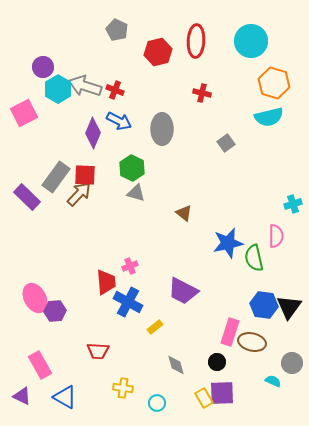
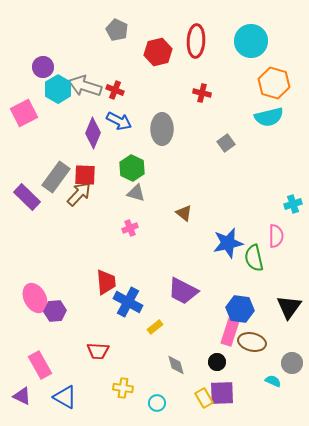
pink cross at (130, 266): moved 38 px up
blue hexagon at (264, 305): moved 24 px left, 4 px down
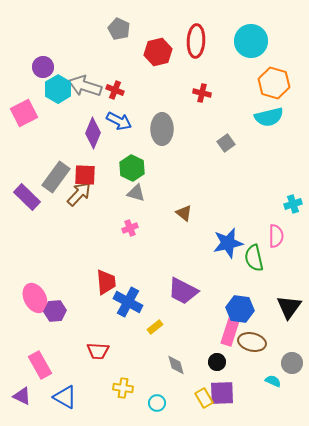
gray pentagon at (117, 30): moved 2 px right, 1 px up
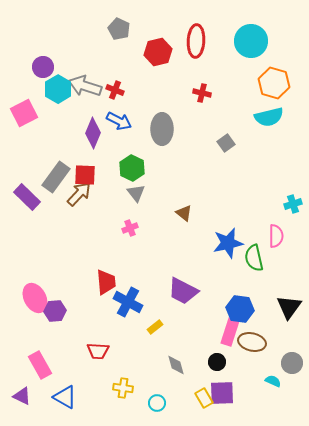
gray triangle at (136, 193): rotated 36 degrees clockwise
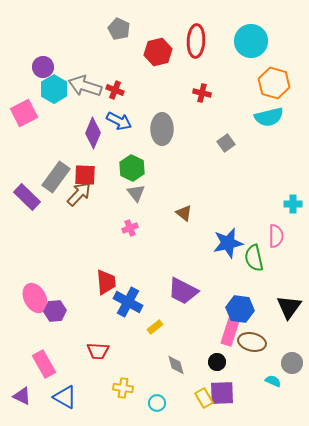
cyan hexagon at (58, 89): moved 4 px left
cyan cross at (293, 204): rotated 18 degrees clockwise
pink rectangle at (40, 365): moved 4 px right, 1 px up
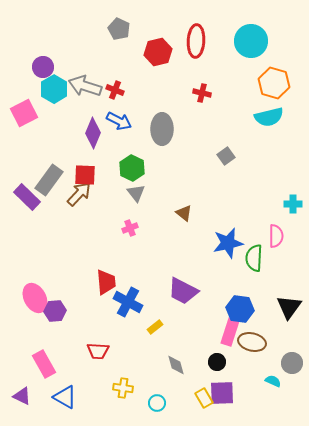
gray square at (226, 143): moved 13 px down
gray rectangle at (56, 177): moved 7 px left, 3 px down
green semicircle at (254, 258): rotated 16 degrees clockwise
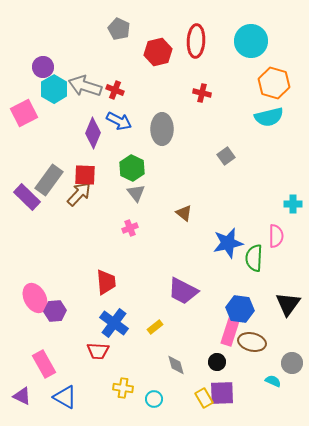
blue cross at (128, 302): moved 14 px left, 21 px down; rotated 8 degrees clockwise
black triangle at (289, 307): moved 1 px left, 3 px up
cyan circle at (157, 403): moved 3 px left, 4 px up
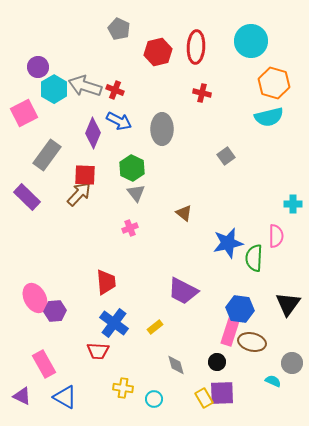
red ellipse at (196, 41): moved 6 px down
purple circle at (43, 67): moved 5 px left
gray rectangle at (49, 180): moved 2 px left, 25 px up
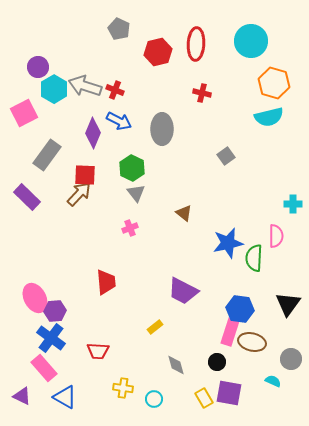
red ellipse at (196, 47): moved 3 px up
blue cross at (114, 323): moved 63 px left, 15 px down
gray circle at (292, 363): moved 1 px left, 4 px up
pink rectangle at (44, 364): moved 4 px down; rotated 12 degrees counterclockwise
purple square at (222, 393): moved 7 px right; rotated 12 degrees clockwise
